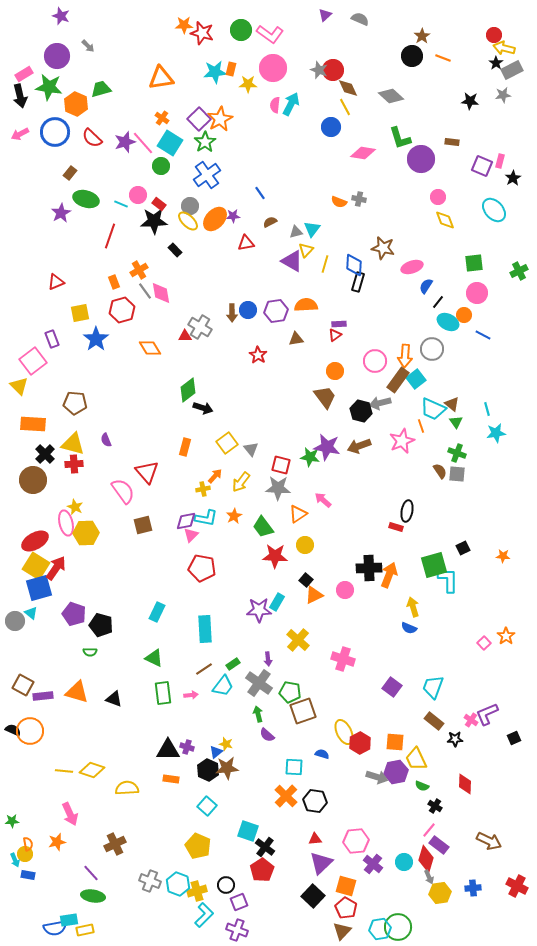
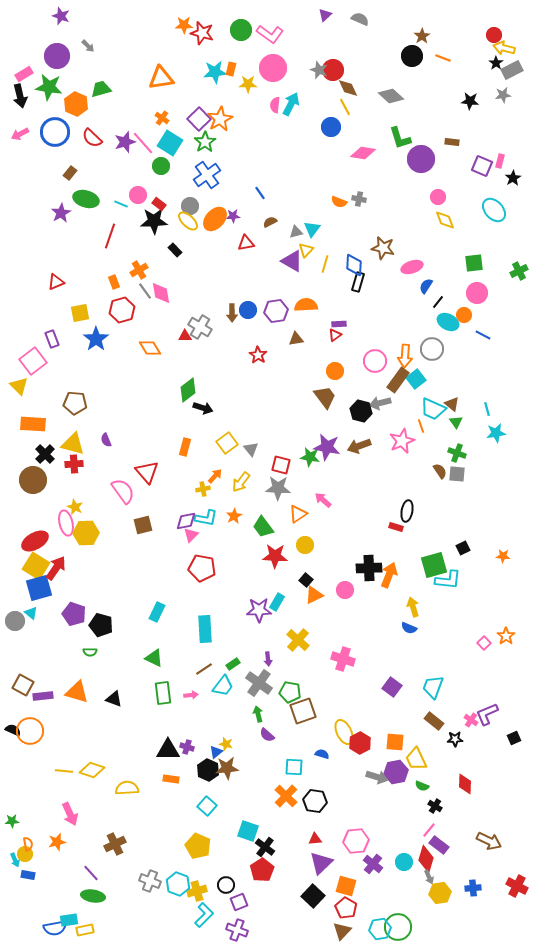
cyan L-shape at (448, 580): rotated 96 degrees clockwise
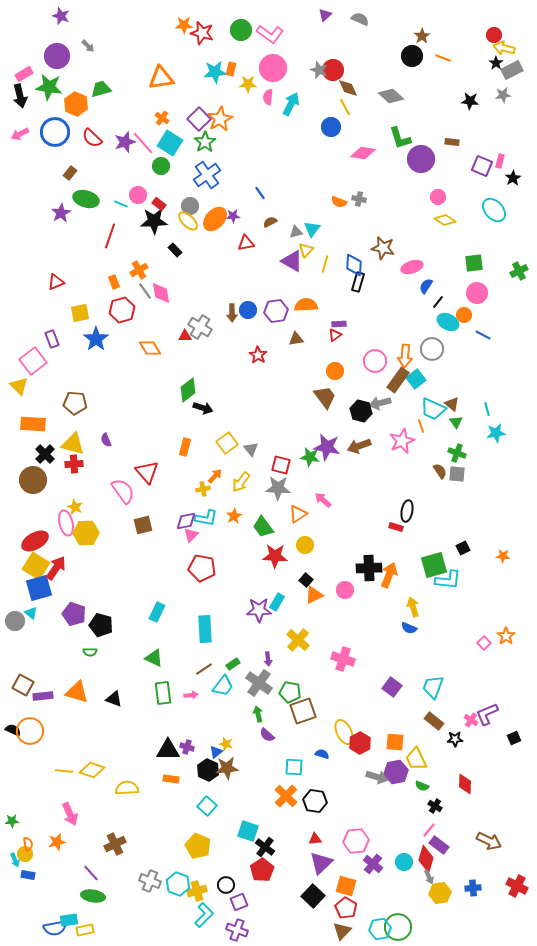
pink semicircle at (275, 105): moved 7 px left, 8 px up
yellow diamond at (445, 220): rotated 35 degrees counterclockwise
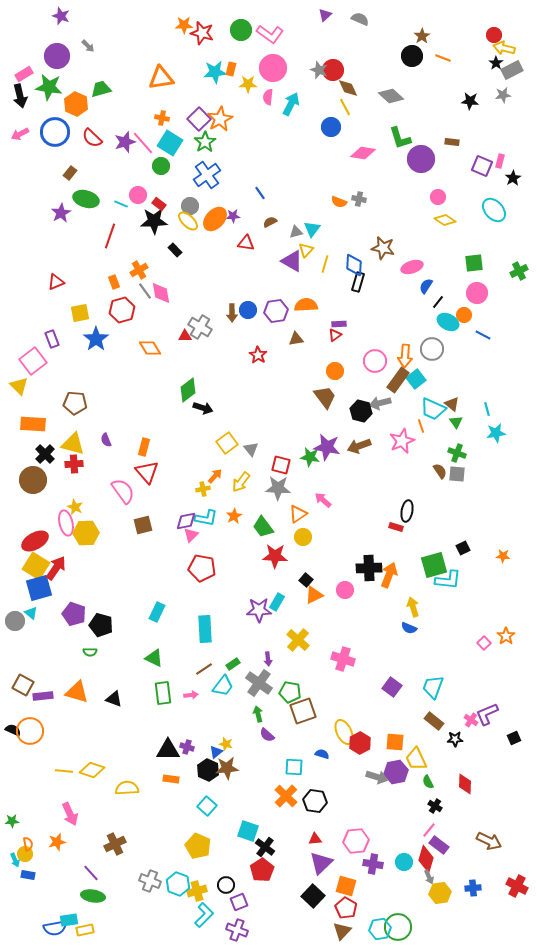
orange cross at (162, 118): rotated 24 degrees counterclockwise
red triangle at (246, 243): rotated 18 degrees clockwise
orange rectangle at (185, 447): moved 41 px left
yellow circle at (305, 545): moved 2 px left, 8 px up
green semicircle at (422, 786): moved 6 px right, 4 px up; rotated 40 degrees clockwise
purple cross at (373, 864): rotated 30 degrees counterclockwise
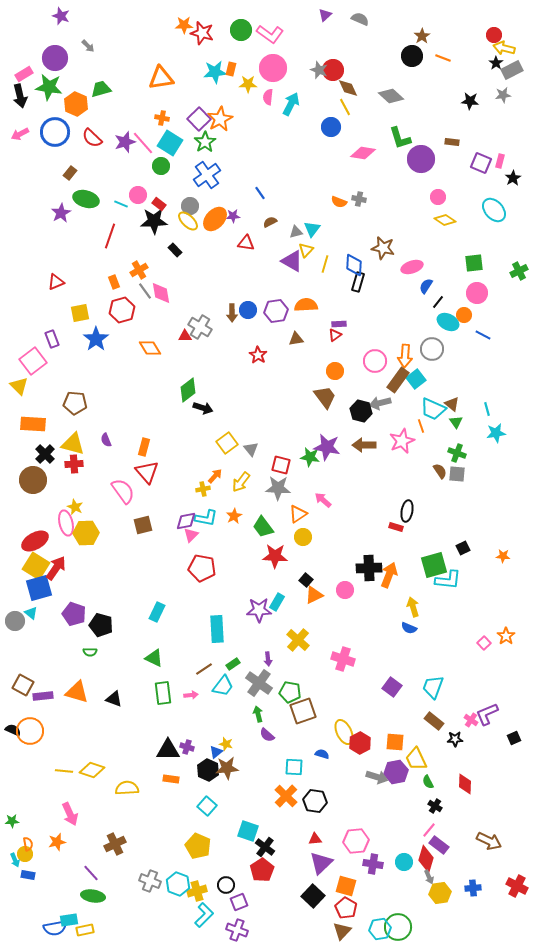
purple circle at (57, 56): moved 2 px left, 2 px down
purple square at (482, 166): moved 1 px left, 3 px up
brown arrow at (359, 446): moved 5 px right, 1 px up; rotated 20 degrees clockwise
cyan rectangle at (205, 629): moved 12 px right
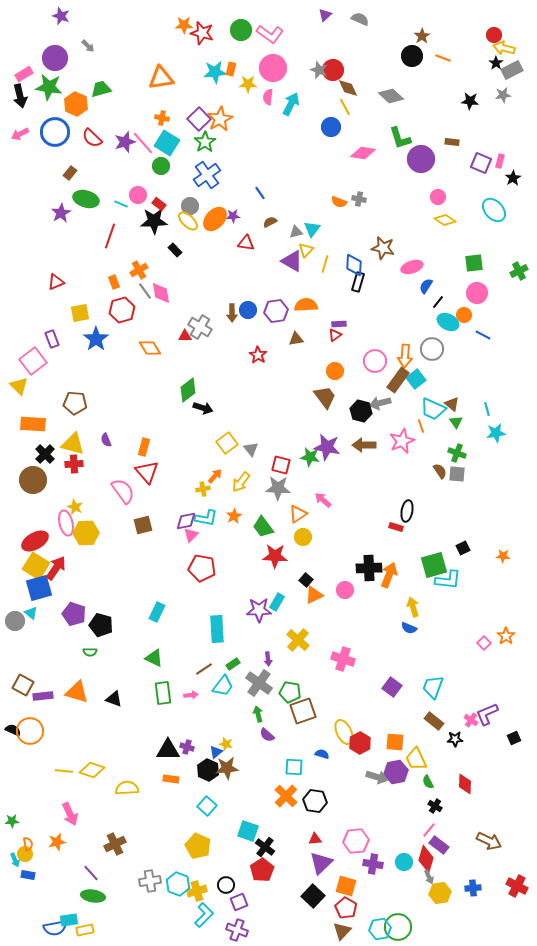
cyan square at (170, 143): moved 3 px left
gray cross at (150, 881): rotated 30 degrees counterclockwise
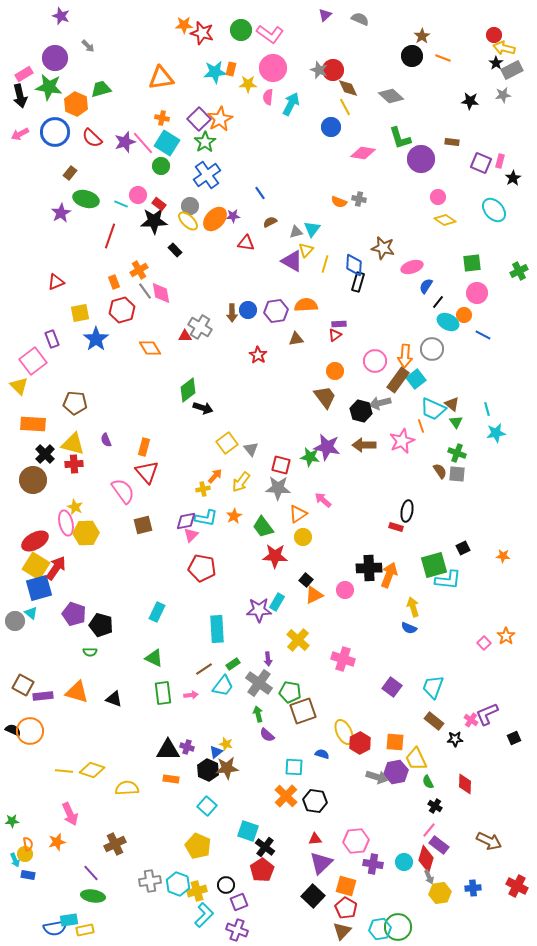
green square at (474, 263): moved 2 px left
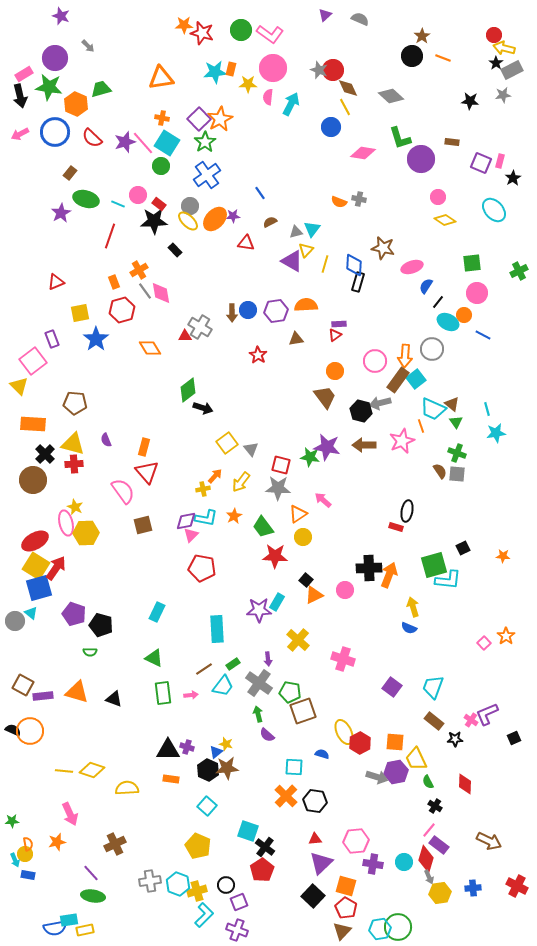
cyan line at (121, 204): moved 3 px left
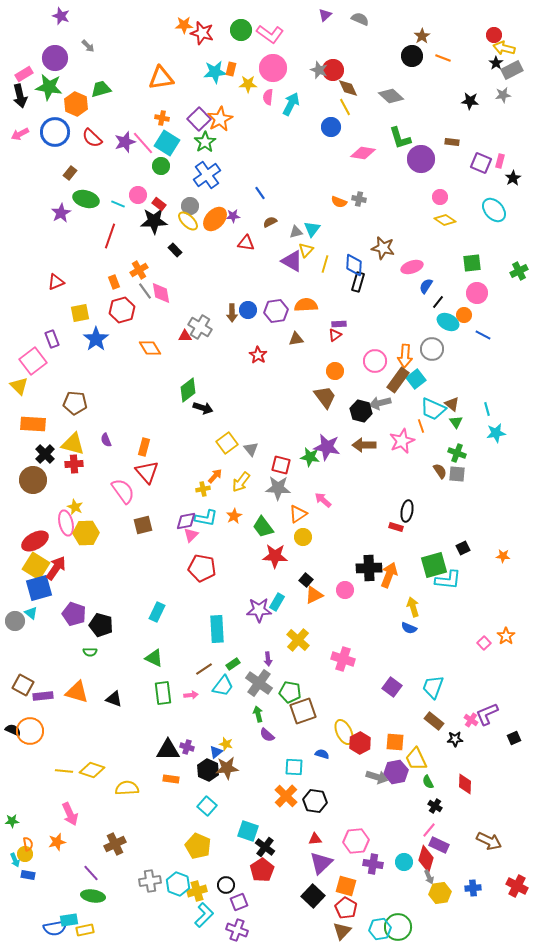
pink circle at (438, 197): moved 2 px right
purple rectangle at (439, 845): rotated 12 degrees counterclockwise
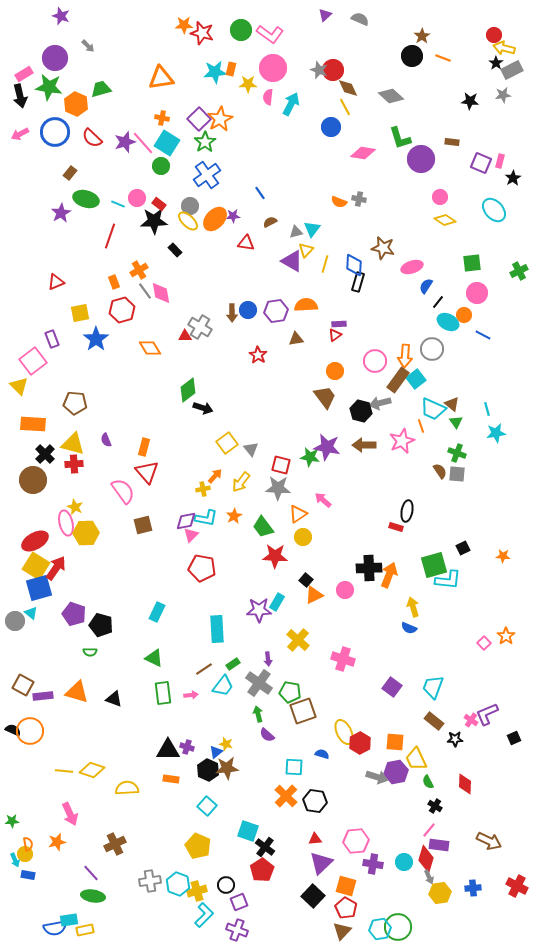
pink circle at (138, 195): moved 1 px left, 3 px down
purple rectangle at (439, 845): rotated 18 degrees counterclockwise
